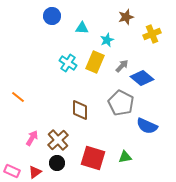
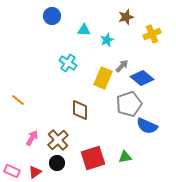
cyan triangle: moved 2 px right, 2 px down
yellow rectangle: moved 8 px right, 16 px down
orange line: moved 3 px down
gray pentagon: moved 8 px right, 1 px down; rotated 25 degrees clockwise
red square: rotated 35 degrees counterclockwise
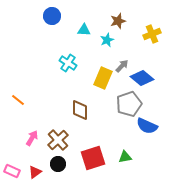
brown star: moved 8 px left, 4 px down
black circle: moved 1 px right, 1 px down
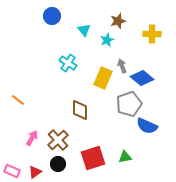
cyan triangle: rotated 48 degrees clockwise
yellow cross: rotated 24 degrees clockwise
gray arrow: rotated 64 degrees counterclockwise
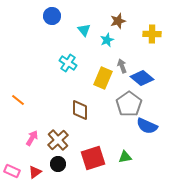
gray pentagon: rotated 15 degrees counterclockwise
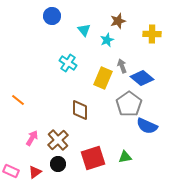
pink rectangle: moved 1 px left
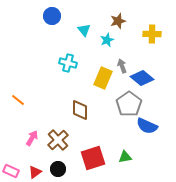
cyan cross: rotated 18 degrees counterclockwise
black circle: moved 5 px down
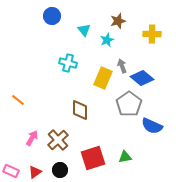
blue semicircle: moved 5 px right
black circle: moved 2 px right, 1 px down
